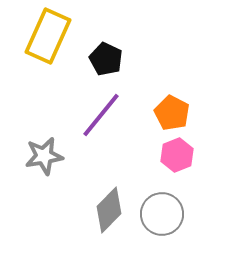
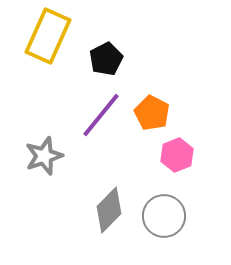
black pentagon: rotated 20 degrees clockwise
orange pentagon: moved 20 px left
gray star: rotated 9 degrees counterclockwise
gray circle: moved 2 px right, 2 px down
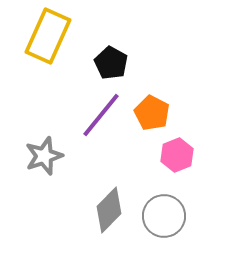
black pentagon: moved 5 px right, 4 px down; rotated 16 degrees counterclockwise
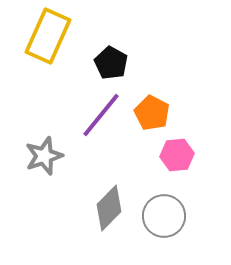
pink hexagon: rotated 16 degrees clockwise
gray diamond: moved 2 px up
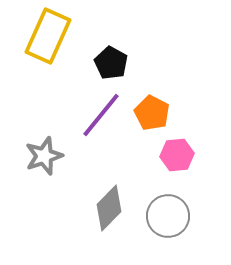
gray circle: moved 4 px right
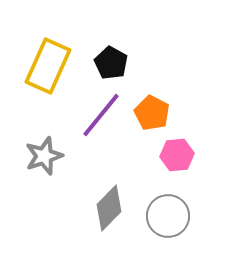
yellow rectangle: moved 30 px down
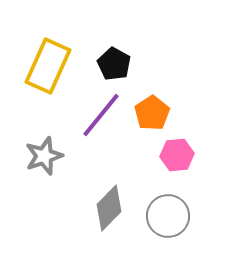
black pentagon: moved 3 px right, 1 px down
orange pentagon: rotated 12 degrees clockwise
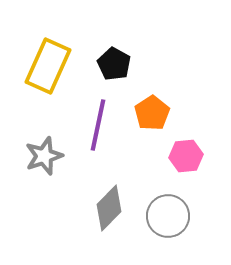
purple line: moved 3 px left, 10 px down; rotated 27 degrees counterclockwise
pink hexagon: moved 9 px right, 1 px down
